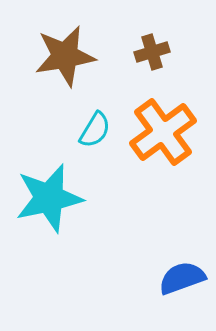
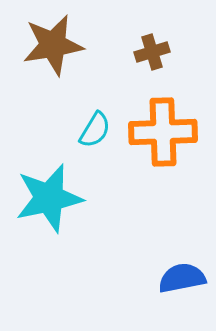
brown star: moved 12 px left, 11 px up
orange cross: rotated 34 degrees clockwise
blue semicircle: rotated 9 degrees clockwise
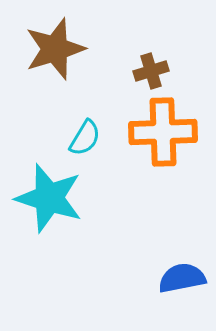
brown star: moved 2 px right, 4 px down; rotated 8 degrees counterclockwise
brown cross: moved 1 px left, 19 px down
cyan semicircle: moved 10 px left, 8 px down
cyan star: rotated 30 degrees clockwise
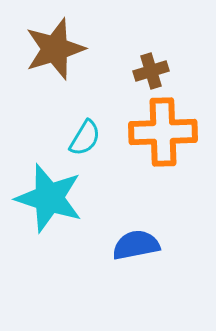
blue semicircle: moved 46 px left, 33 px up
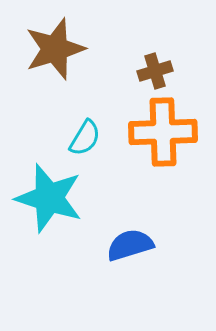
brown cross: moved 4 px right
blue semicircle: moved 6 px left; rotated 6 degrees counterclockwise
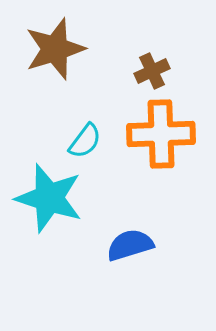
brown cross: moved 3 px left; rotated 8 degrees counterclockwise
orange cross: moved 2 px left, 2 px down
cyan semicircle: moved 3 px down; rotated 6 degrees clockwise
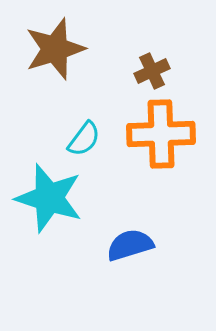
cyan semicircle: moved 1 px left, 2 px up
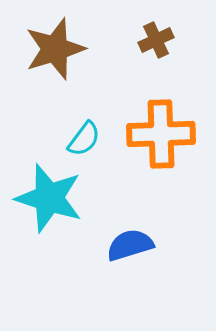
brown cross: moved 4 px right, 31 px up
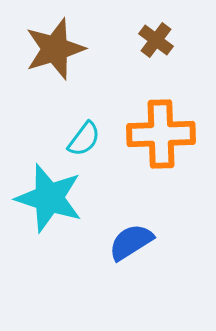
brown cross: rotated 28 degrees counterclockwise
blue semicircle: moved 1 px right, 3 px up; rotated 15 degrees counterclockwise
